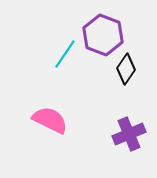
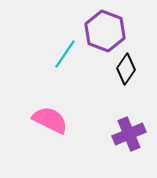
purple hexagon: moved 2 px right, 4 px up
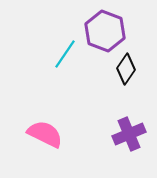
pink semicircle: moved 5 px left, 14 px down
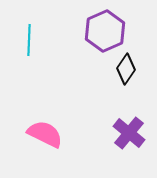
purple hexagon: rotated 15 degrees clockwise
cyan line: moved 36 px left, 14 px up; rotated 32 degrees counterclockwise
purple cross: moved 1 px up; rotated 28 degrees counterclockwise
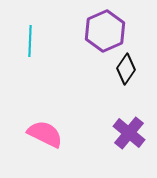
cyan line: moved 1 px right, 1 px down
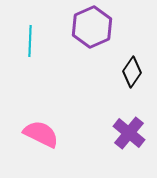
purple hexagon: moved 13 px left, 4 px up
black diamond: moved 6 px right, 3 px down
pink semicircle: moved 4 px left
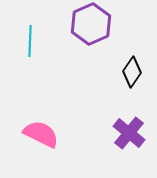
purple hexagon: moved 1 px left, 3 px up
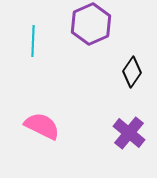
cyan line: moved 3 px right
pink semicircle: moved 1 px right, 8 px up
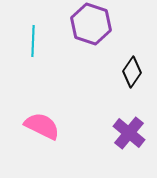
purple hexagon: rotated 18 degrees counterclockwise
